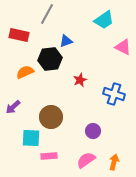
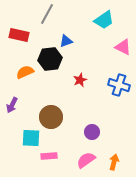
blue cross: moved 5 px right, 9 px up
purple arrow: moved 1 px left, 2 px up; rotated 21 degrees counterclockwise
purple circle: moved 1 px left, 1 px down
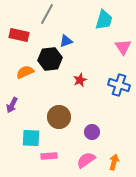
cyan trapezoid: rotated 40 degrees counterclockwise
pink triangle: rotated 30 degrees clockwise
brown circle: moved 8 px right
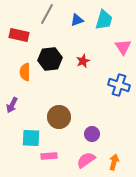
blue triangle: moved 11 px right, 21 px up
orange semicircle: rotated 66 degrees counterclockwise
red star: moved 3 px right, 19 px up
purple circle: moved 2 px down
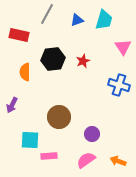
black hexagon: moved 3 px right
cyan square: moved 1 px left, 2 px down
orange arrow: moved 4 px right, 1 px up; rotated 84 degrees counterclockwise
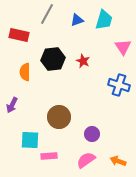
red star: rotated 24 degrees counterclockwise
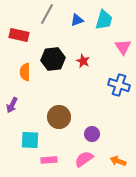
pink rectangle: moved 4 px down
pink semicircle: moved 2 px left, 1 px up
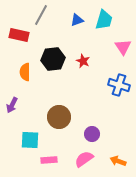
gray line: moved 6 px left, 1 px down
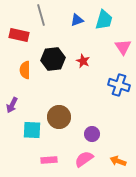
gray line: rotated 45 degrees counterclockwise
orange semicircle: moved 2 px up
cyan square: moved 2 px right, 10 px up
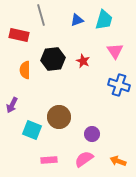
pink triangle: moved 8 px left, 4 px down
cyan square: rotated 18 degrees clockwise
